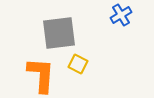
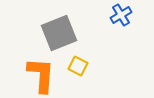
gray square: rotated 15 degrees counterclockwise
yellow square: moved 2 px down
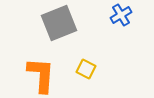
gray square: moved 10 px up
yellow square: moved 8 px right, 3 px down
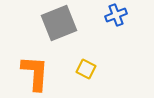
blue cross: moved 5 px left; rotated 10 degrees clockwise
orange L-shape: moved 6 px left, 2 px up
